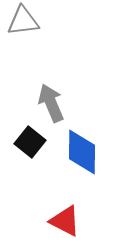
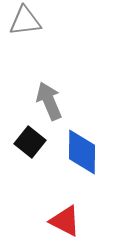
gray triangle: moved 2 px right
gray arrow: moved 2 px left, 2 px up
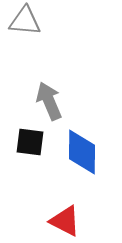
gray triangle: rotated 12 degrees clockwise
black square: rotated 32 degrees counterclockwise
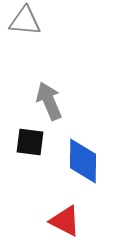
blue diamond: moved 1 px right, 9 px down
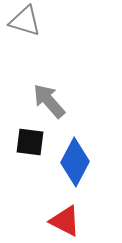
gray triangle: rotated 12 degrees clockwise
gray arrow: rotated 18 degrees counterclockwise
blue diamond: moved 8 px left, 1 px down; rotated 27 degrees clockwise
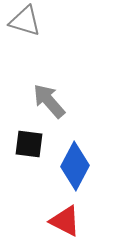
black square: moved 1 px left, 2 px down
blue diamond: moved 4 px down
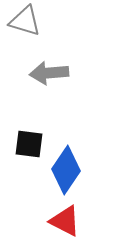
gray arrow: moved 28 px up; rotated 54 degrees counterclockwise
blue diamond: moved 9 px left, 4 px down; rotated 6 degrees clockwise
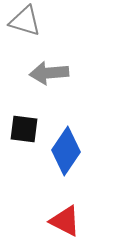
black square: moved 5 px left, 15 px up
blue diamond: moved 19 px up
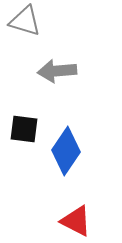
gray arrow: moved 8 px right, 2 px up
red triangle: moved 11 px right
